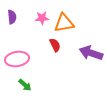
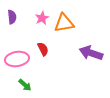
pink star: rotated 24 degrees counterclockwise
red semicircle: moved 12 px left, 4 px down
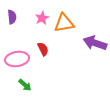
purple arrow: moved 4 px right, 10 px up
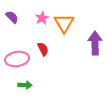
purple semicircle: rotated 40 degrees counterclockwise
orange triangle: rotated 50 degrees counterclockwise
purple arrow: rotated 70 degrees clockwise
green arrow: rotated 40 degrees counterclockwise
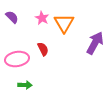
pink star: rotated 16 degrees counterclockwise
purple arrow: rotated 30 degrees clockwise
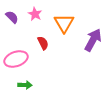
pink star: moved 7 px left, 4 px up
purple arrow: moved 2 px left, 3 px up
red semicircle: moved 6 px up
pink ellipse: moved 1 px left; rotated 10 degrees counterclockwise
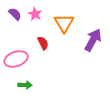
purple semicircle: moved 3 px right, 3 px up
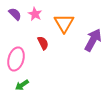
pink ellipse: rotated 55 degrees counterclockwise
green arrow: moved 3 px left; rotated 144 degrees clockwise
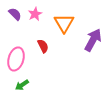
pink star: rotated 16 degrees clockwise
red semicircle: moved 3 px down
